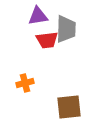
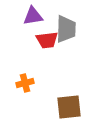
purple triangle: moved 5 px left
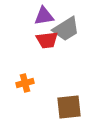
purple triangle: moved 11 px right
gray trapezoid: rotated 56 degrees clockwise
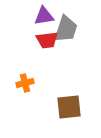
gray trapezoid: rotated 40 degrees counterclockwise
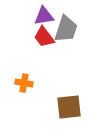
red trapezoid: moved 3 px left, 3 px up; rotated 60 degrees clockwise
orange cross: moved 1 px left; rotated 24 degrees clockwise
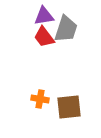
orange cross: moved 16 px right, 16 px down
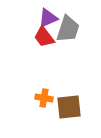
purple triangle: moved 4 px right, 2 px down; rotated 15 degrees counterclockwise
gray trapezoid: moved 2 px right
orange cross: moved 4 px right, 1 px up
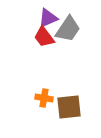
gray trapezoid: rotated 16 degrees clockwise
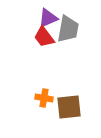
gray trapezoid: rotated 24 degrees counterclockwise
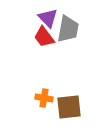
purple triangle: rotated 50 degrees counterclockwise
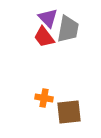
brown square: moved 5 px down
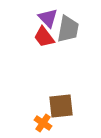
orange cross: moved 1 px left, 25 px down; rotated 24 degrees clockwise
brown square: moved 8 px left, 6 px up
